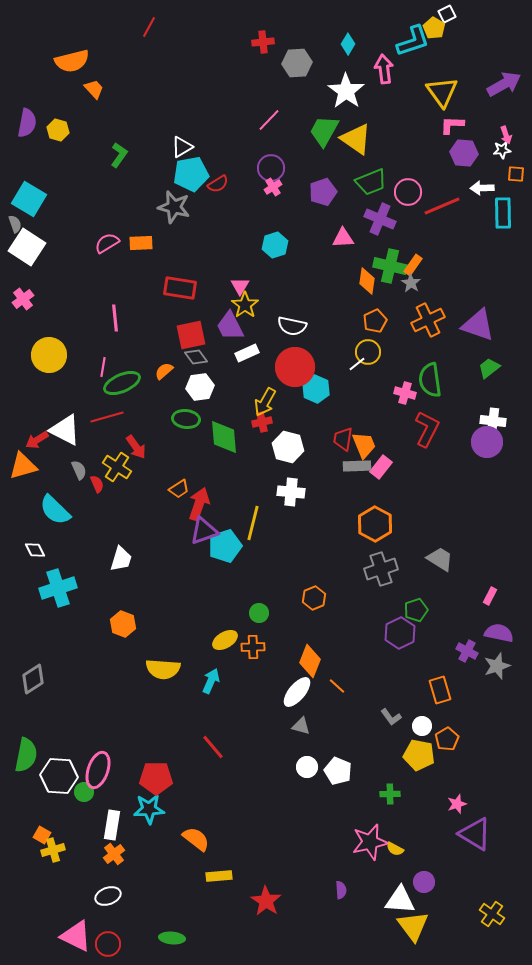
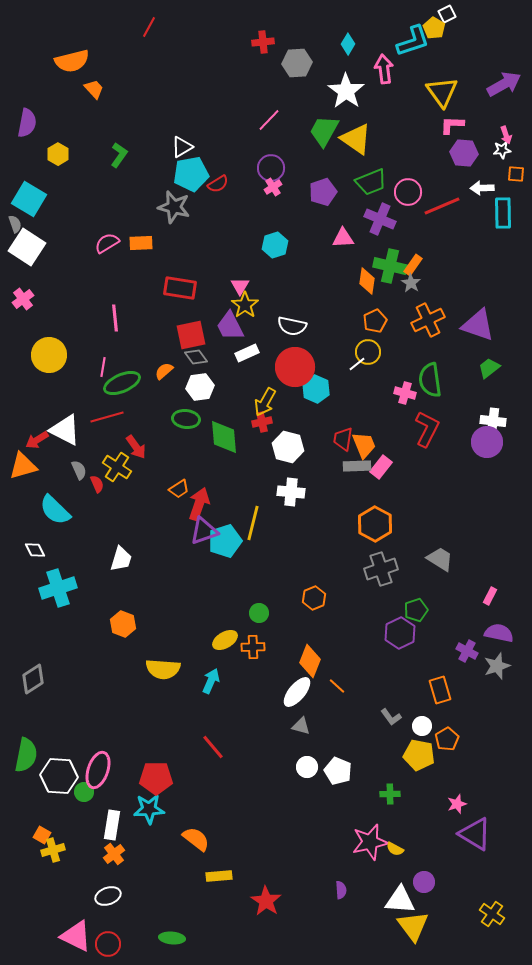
yellow hexagon at (58, 130): moved 24 px down; rotated 15 degrees clockwise
cyan pentagon at (225, 546): moved 5 px up
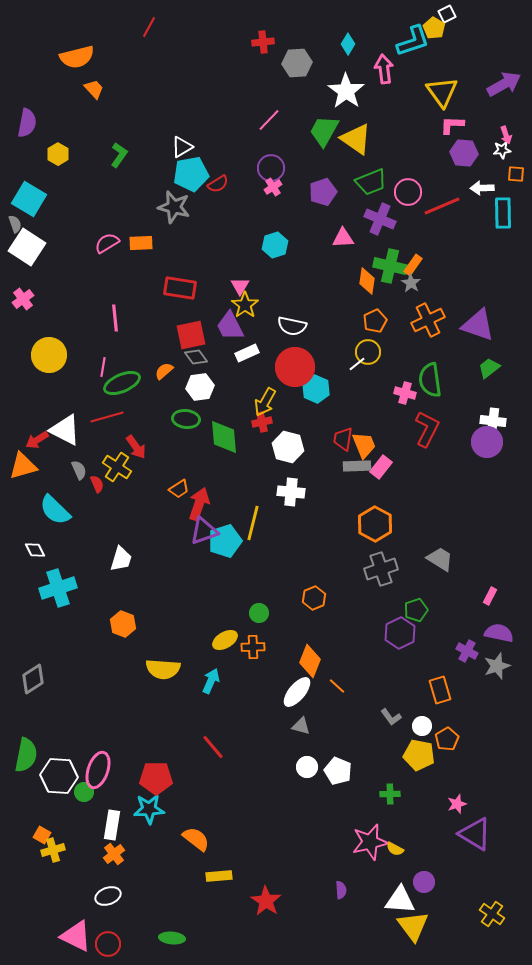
orange semicircle at (72, 61): moved 5 px right, 4 px up
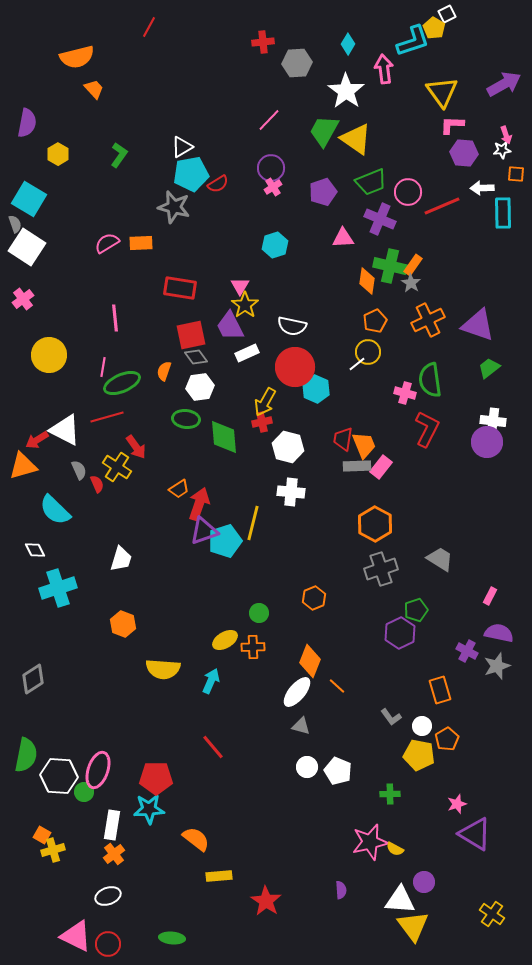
orange semicircle at (164, 371): rotated 30 degrees counterclockwise
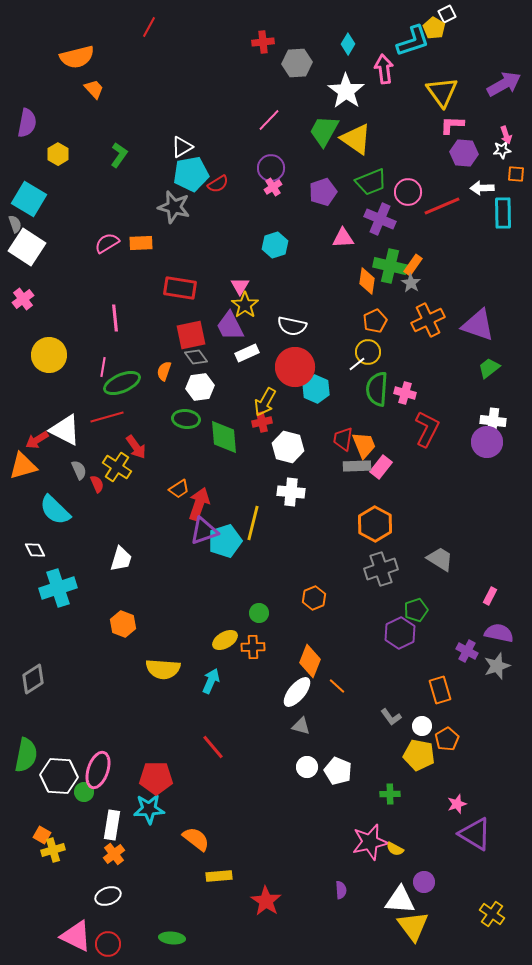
green semicircle at (430, 380): moved 53 px left, 9 px down; rotated 12 degrees clockwise
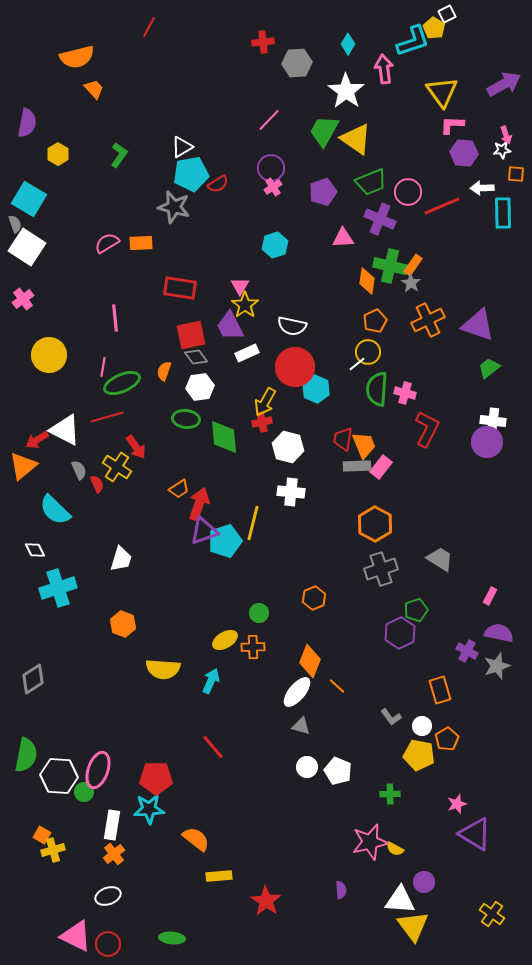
orange triangle at (23, 466): rotated 24 degrees counterclockwise
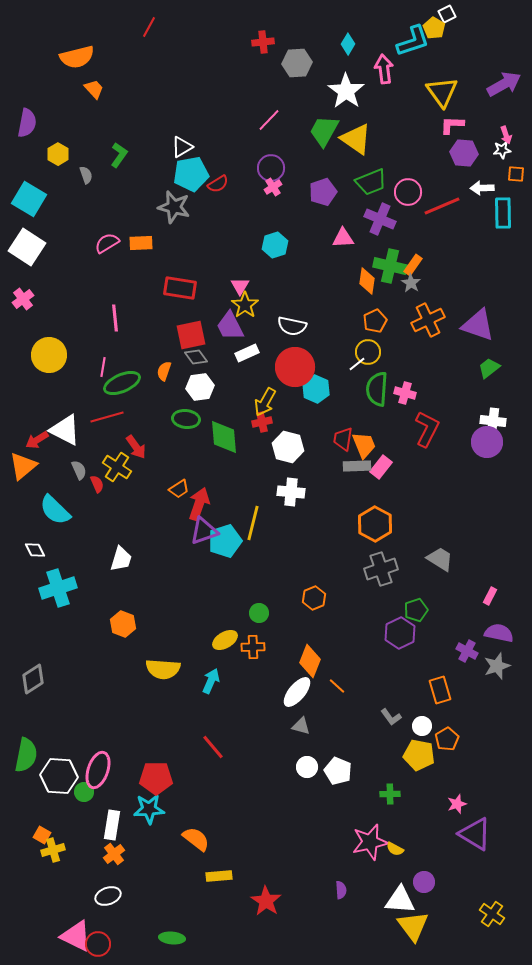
gray semicircle at (15, 224): moved 71 px right, 49 px up
red circle at (108, 944): moved 10 px left
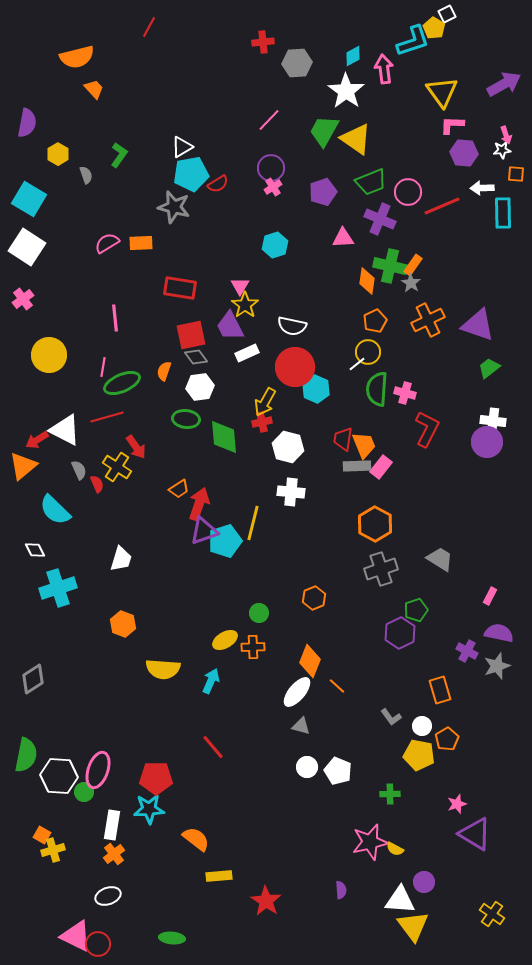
cyan diamond at (348, 44): moved 5 px right, 12 px down; rotated 30 degrees clockwise
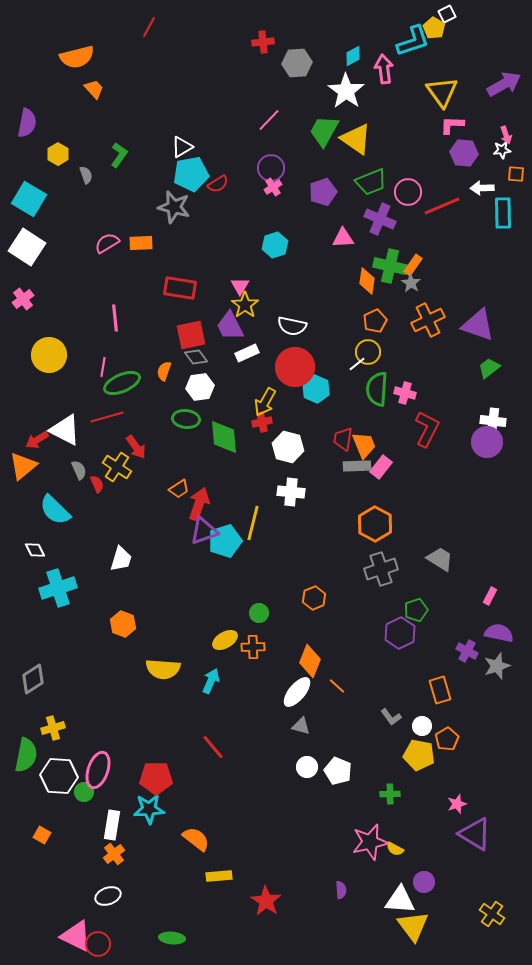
yellow cross at (53, 850): moved 122 px up
